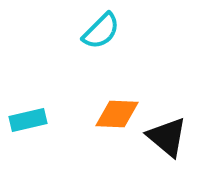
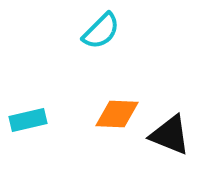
black triangle: moved 3 px right, 2 px up; rotated 18 degrees counterclockwise
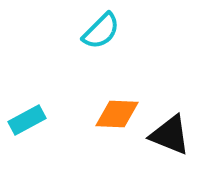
cyan rectangle: moved 1 px left; rotated 15 degrees counterclockwise
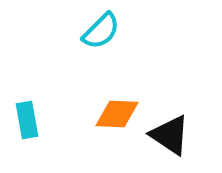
cyan rectangle: rotated 72 degrees counterclockwise
black triangle: rotated 12 degrees clockwise
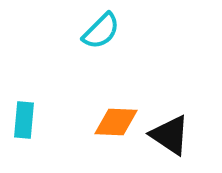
orange diamond: moved 1 px left, 8 px down
cyan rectangle: moved 3 px left; rotated 15 degrees clockwise
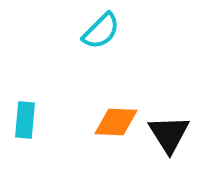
cyan rectangle: moved 1 px right
black triangle: moved 1 px left, 1 px up; rotated 24 degrees clockwise
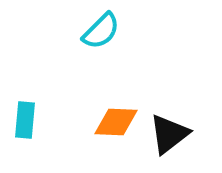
black triangle: rotated 24 degrees clockwise
